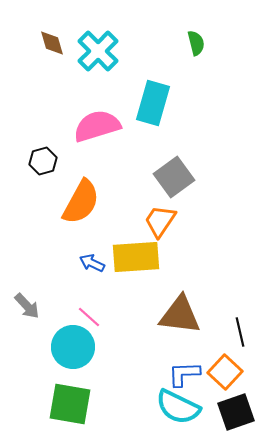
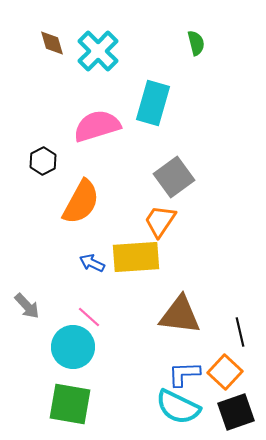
black hexagon: rotated 12 degrees counterclockwise
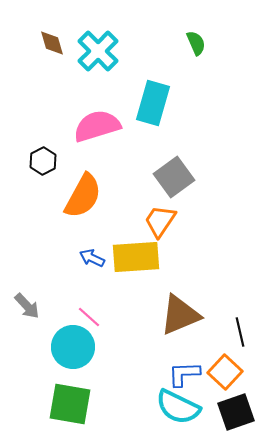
green semicircle: rotated 10 degrees counterclockwise
orange semicircle: moved 2 px right, 6 px up
blue arrow: moved 5 px up
brown triangle: rotated 30 degrees counterclockwise
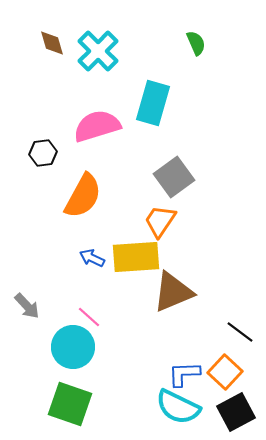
black hexagon: moved 8 px up; rotated 20 degrees clockwise
brown triangle: moved 7 px left, 23 px up
black line: rotated 40 degrees counterclockwise
green square: rotated 9 degrees clockwise
black square: rotated 9 degrees counterclockwise
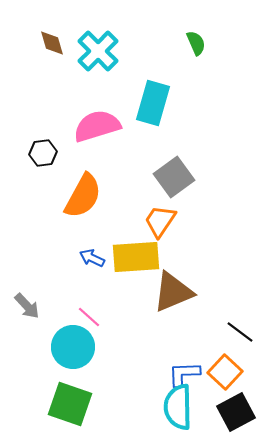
cyan semicircle: rotated 63 degrees clockwise
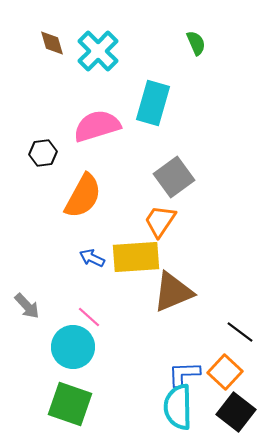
black square: rotated 24 degrees counterclockwise
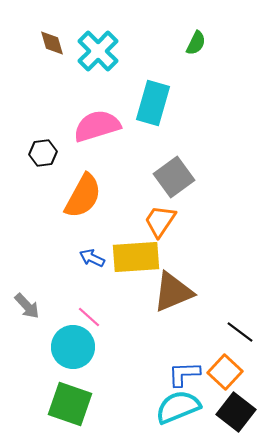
green semicircle: rotated 50 degrees clockwise
cyan semicircle: rotated 69 degrees clockwise
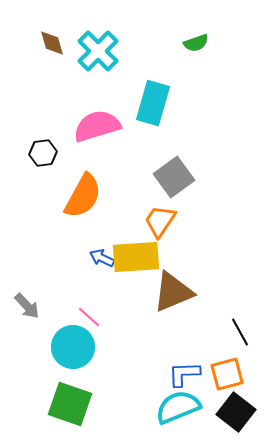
green semicircle: rotated 45 degrees clockwise
blue arrow: moved 10 px right
black line: rotated 24 degrees clockwise
orange square: moved 2 px right, 2 px down; rotated 32 degrees clockwise
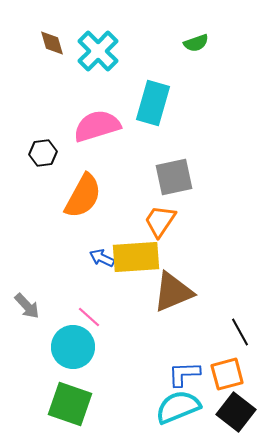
gray square: rotated 24 degrees clockwise
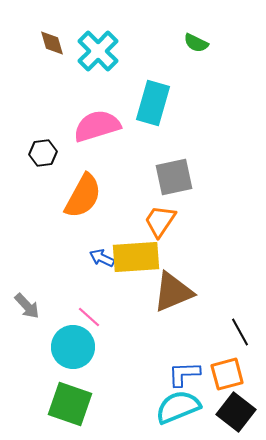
green semicircle: rotated 45 degrees clockwise
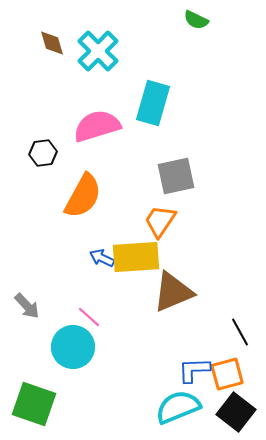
green semicircle: moved 23 px up
gray square: moved 2 px right, 1 px up
blue L-shape: moved 10 px right, 4 px up
green square: moved 36 px left
